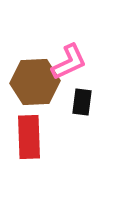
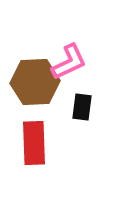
black rectangle: moved 5 px down
red rectangle: moved 5 px right, 6 px down
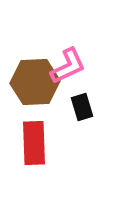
pink L-shape: moved 1 px left, 4 px down
black rectangle: rotated 24 degrees counterclockwise
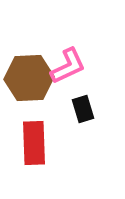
brown hexagon: moved 6 px left, 4 px up
black rectangle: moved 1 px right, 2 px down
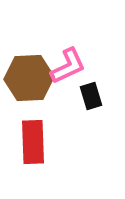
black rectangle: moved 8 px right, 13 px up
red rectangle: moved 1 px left, 1 px up
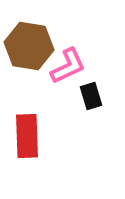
brown hexagon: moved 32 px up; rotated 12 degrees clockwise
red rectangle: moved 6 px left, 6 px up
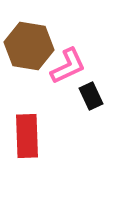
black rectangle: rotated 8 degrees counterclockwise
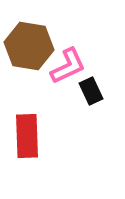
black rectangle: moved 5 px up
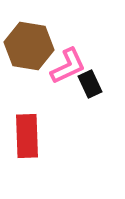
black rectangle: moved 1 px left, 7 px up
